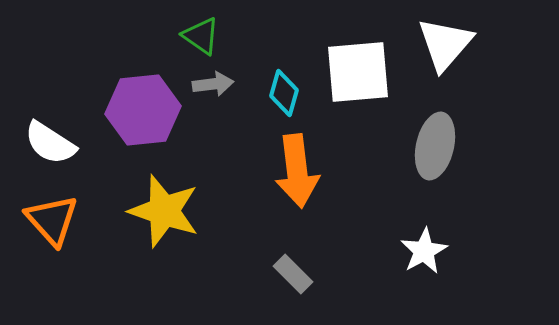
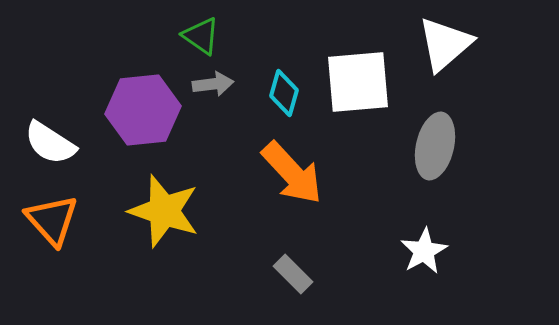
white triangle: rotated 8 degrees clockwise
white square: moved 10 px down
orange arrow: moved 5 px left, 2 px down; rotated 36 degrees counterclockwise
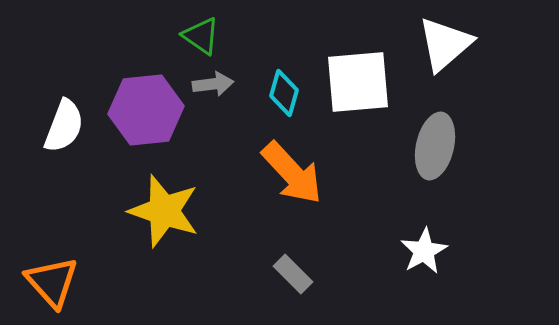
purple hexagon: moved 3 px right
white semicircle: moved 14 px right, 17 px up; rotated 102 degrees counterclockwise
orange triangle: moved 62 px down
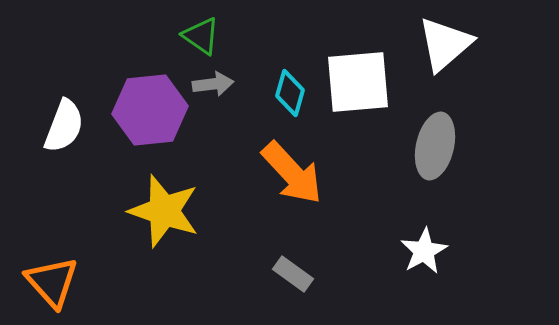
cyan diamond: moved 6 px right
purple hexagon: moved 4 px right
gray rectangle: rotated 9 degrees counterclockwise
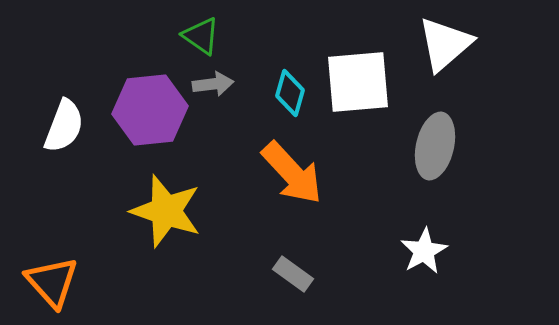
yellow star: moved 2 px right
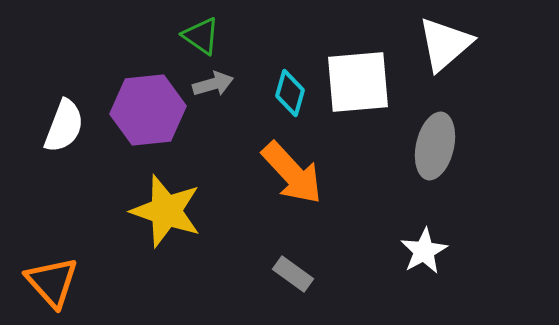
gray arrow: rotated 9 degrees counterclockwise
purple hexagon: moved 2 px left
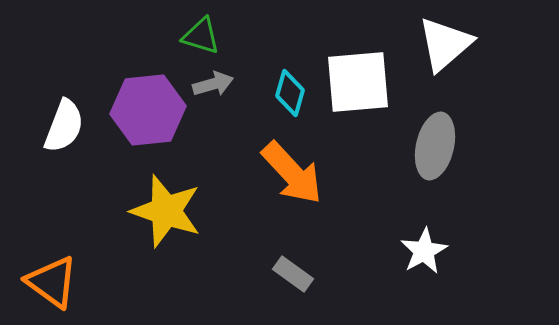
green triangle: rotated 18 degrees counterclockwise
orange triangle: rotated 12 degrees counterclockwise
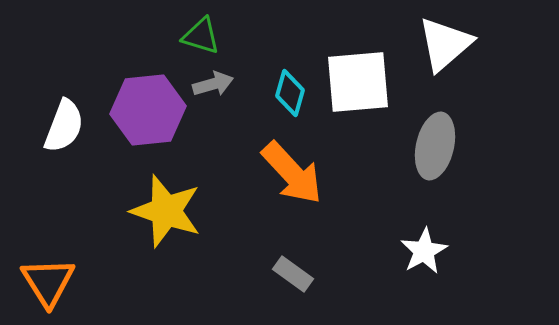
orange triangle: moved 4 px left; rotated 22 degrees clockwise
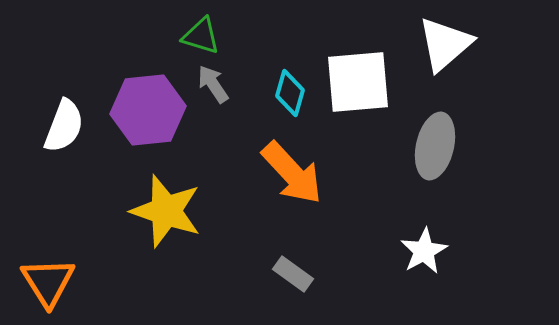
gray arrow: rotated 108 degrees counterclockwise
